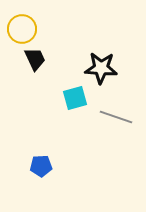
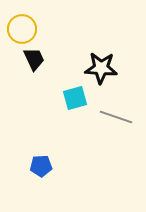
black trapezoid: moved 1 px left
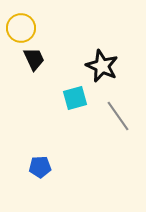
yellow circle: moved 1 px left, 1 px up
black star: moved 1 px right, 2 px up; rotated 20 degrees clockwise
gray line: moved 2 px right, 1 px up; rotated 36 degrees clockwise
blue pentagon: moved 1 px left, 1 px down
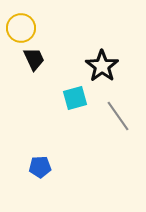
black star: rotated 12 degrees clockwise
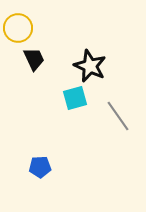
yellow circle: moved 3 px left
black star: moved 12 px left; rotated 12 degrees counterclockwise
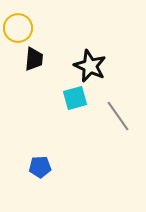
black trapezoid: rotated 30 degrees clockwise
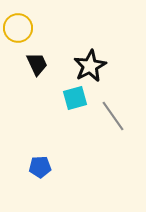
black trapezoid: moved 3 px right, 5 px down; rotated 30 degrees counterclockwise
black star: rotated 20 degrees clockwise
gray line: moved 5 px left
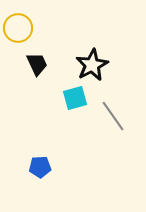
black star: moved 2 px right, 1 px up
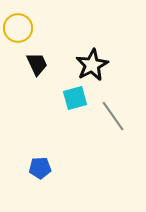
blue pentagon: moved 1 px down
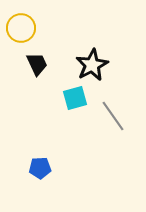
yellow circle: moved 3 px right
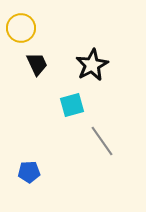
cyan square: moved 3 px left, 7 px down
gray line: moved 11 px left, 25 px down
blue pentagon: moved 11 px left, 4 px down
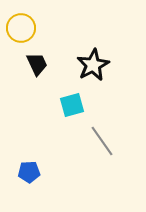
black star: moved 1 px right
